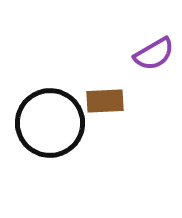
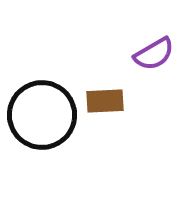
black circle: moved 8 px left, 8 px up
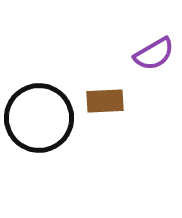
black circle: moved 3 px left, 3 px down
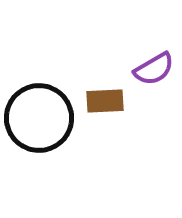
purple semicircle: moved 15 px down
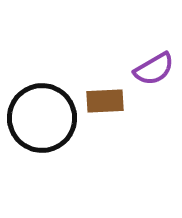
black circle: moved 3 px right
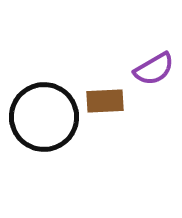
black circle: moved 2 px right, 1 px up
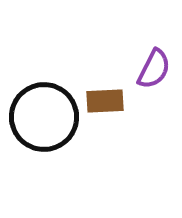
purple semicircle: rotated 33 degrees counterclockwise
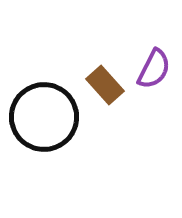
brown rectangle: moved 16 px up; rotated 51 degrees clockwise
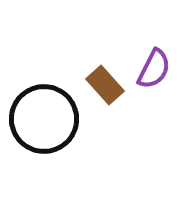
black circle: moved 2 px down
